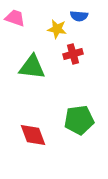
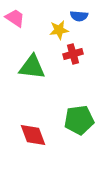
pink trapezoid: rotated 15 degrees clockwise
yellow star: moved 2 px right, 1 px down; rotated 18 degrees counterclockwise
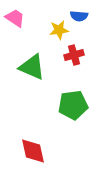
red cross: moved 1 px right, 1 px down
green triangle: rotated 16 degrees clockwise
green pentagon: moved 6 px left, 15 px up
red diamond: moved 16 px down; rotated 8 degrees clockwise
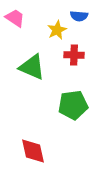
yellow star: moved 2 px left; rotated 18 degrees counterclockwise
red cross: rotated 18 degrees clockwise
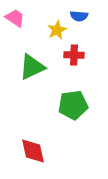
green triangle: rotated 48 degrees counterclockwise
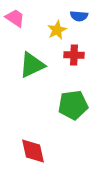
green triangle: moved 2 px up
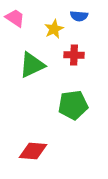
yellow star: moved 3 px left, 1 px up
red diamond: rotated 72 degrees counterclockwise
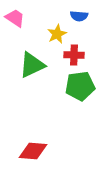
yellow star: moved 3 px right, 5 px down
green pentagon: moved 7 px right, 19 px up
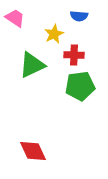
yellow star: moved 3 px left
red diamond: rotated 60 degrees clockwise
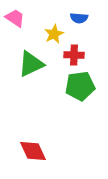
blue semicircle: moved 2 px down
green triangle: moved 1 px left, 1 px up
